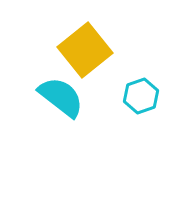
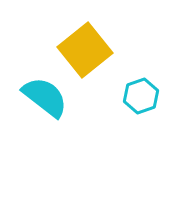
cyan semicircle: moved 16 px left
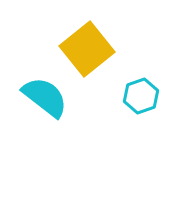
yellow square: moved 2 px right, 1 px up
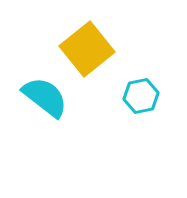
cyan hexagon: rotated 8 degrees clockwise
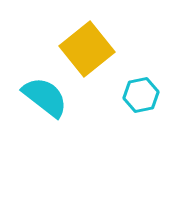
cyan hexagon: moved 1 px up
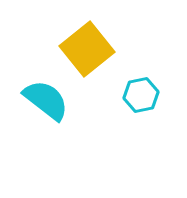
cyan semicircle: moved 1 px right, 3 px down
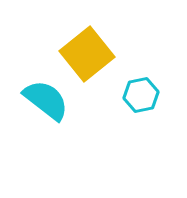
yellow square: moved 5 px down
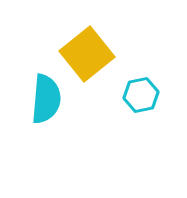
cyan semicircle: moved 1 px up; rotated 57 degrees clockwise
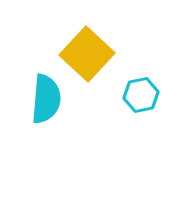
yellow square: rotated 8 degrees counterclockwise
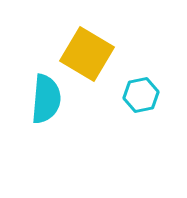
yellow square: rotated 12 degrees counterclockwise
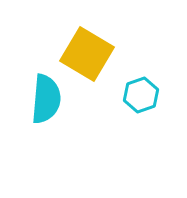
cyan hexagon: rotated 8 degrees counterclockwise
